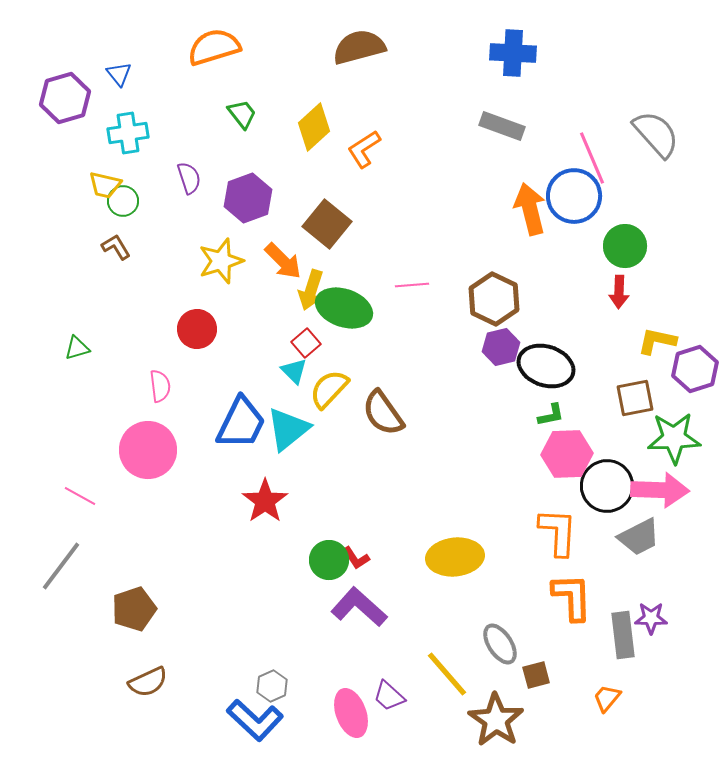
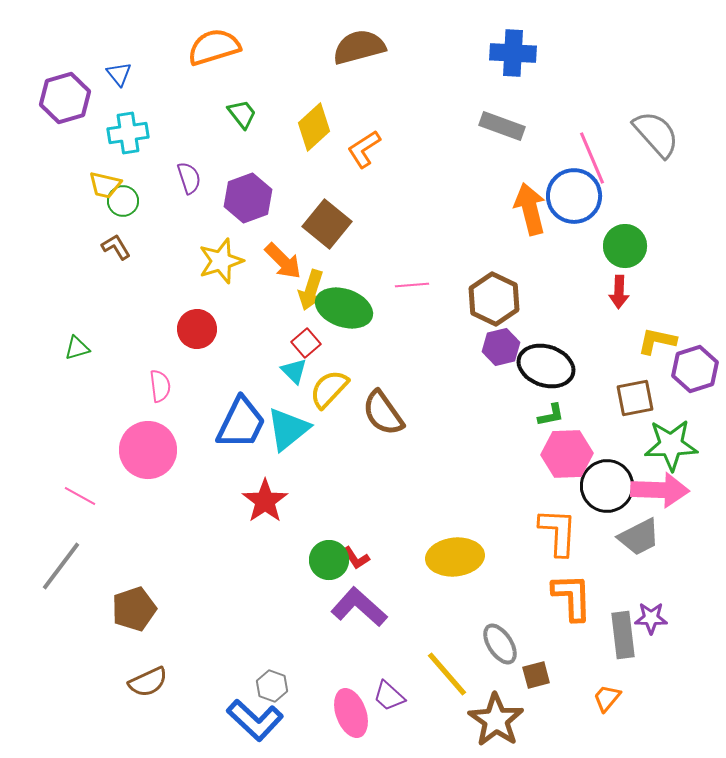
green star at (674, 438): moved 3 px left, 7 px down
gray hexagon at (272, 686): rotated 16 degrees counterclockwise
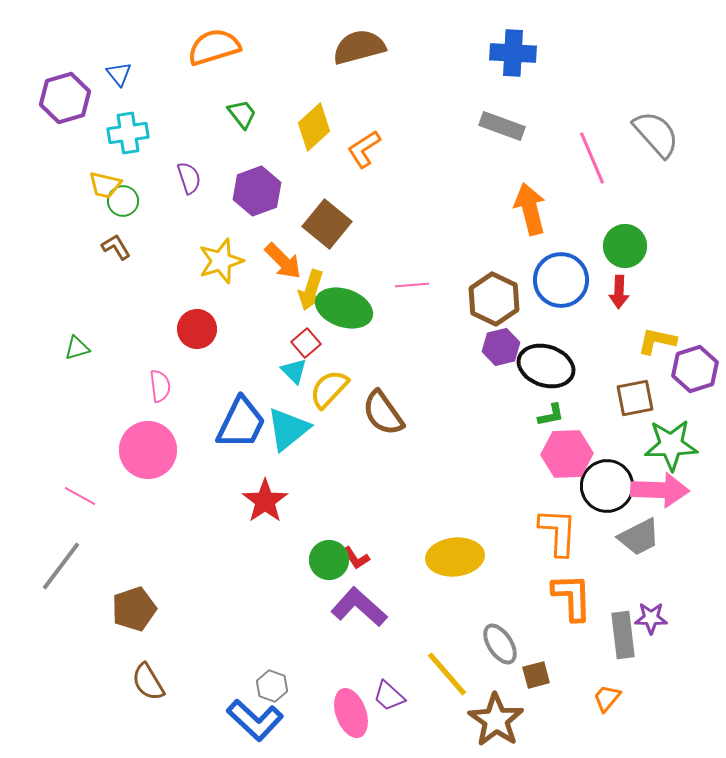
blue circle at (574, 196): moved 13 px left, 84 px down
purple hexagon at (248, 198): moved 9 px right, 7 px up
brown semicircle at (148, 682): rotated 84 degrees clockwise
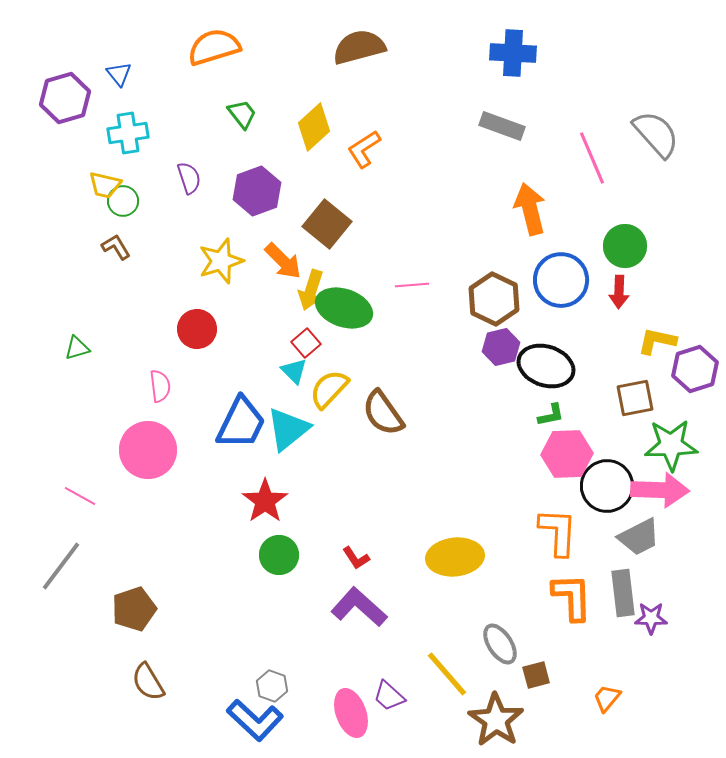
green circle at (329, 560): moved 50 px left, 5 px up
gray rectangle at (623, 635): moved 42 px up
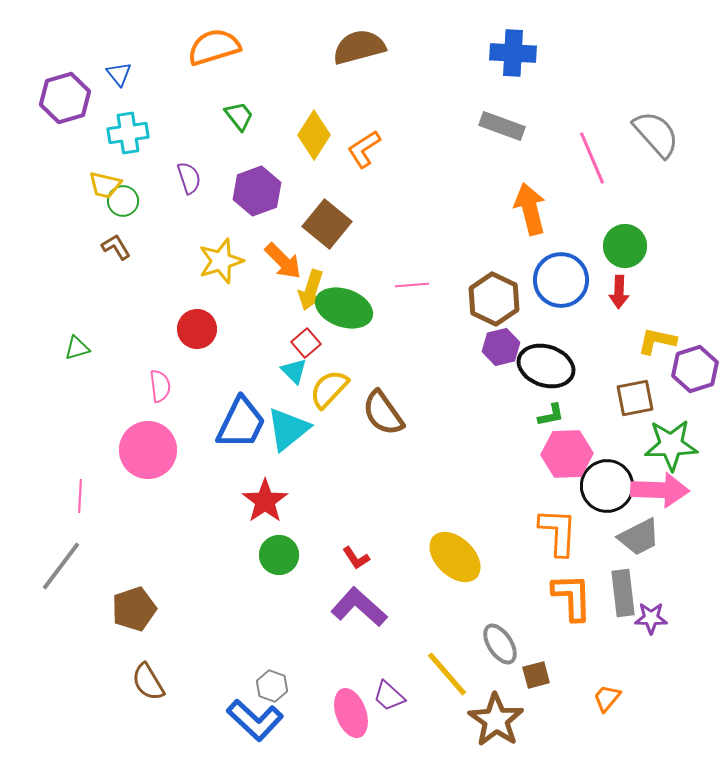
green trapezoid at (242, 114): moved 3 px left, 2 px down
yellow diamond at (314, 127): moved 8 px down; rotated 15 degrees counterclockwise
pink line at (80, 496): rotated 64 degrees clockwise
yellow ellipse at (455, 557): rotated 50 degrees clockwise
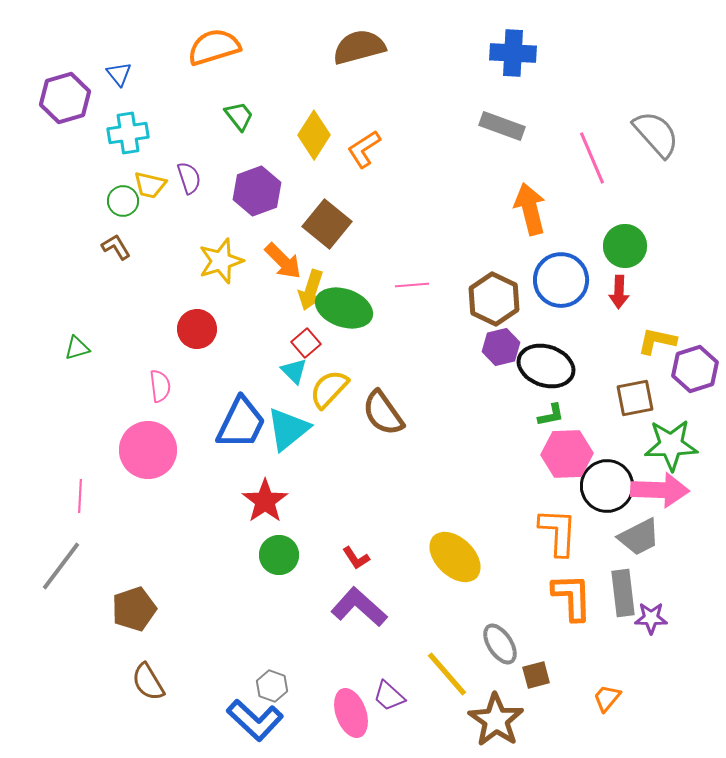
yellow trapezoid at (105, 185): moved 45 px right
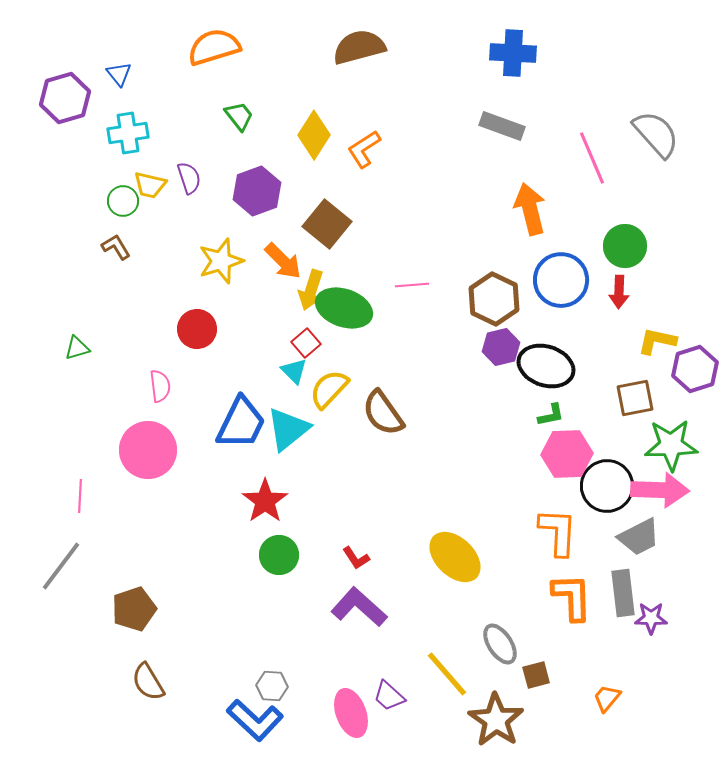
gray hexagon at (272, 686): rotated 16 degrees counterclockwise
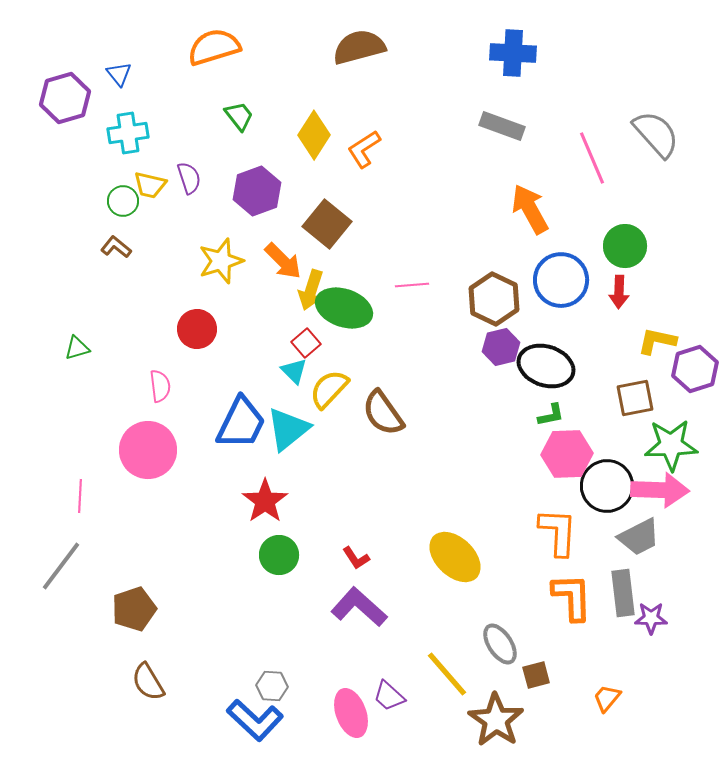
orange arrow at (530, 209): rotated 15 degrees counterclockwise
brown L-shape at (116, 247): rotated 20 degrees counterclockwise
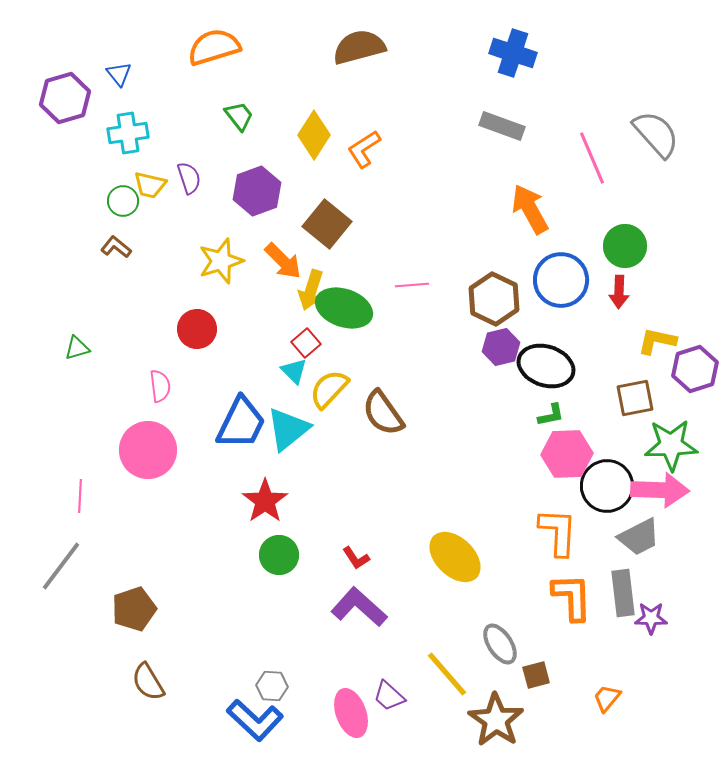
blue cross at (513, 53): rotated 15 degrees clockwise
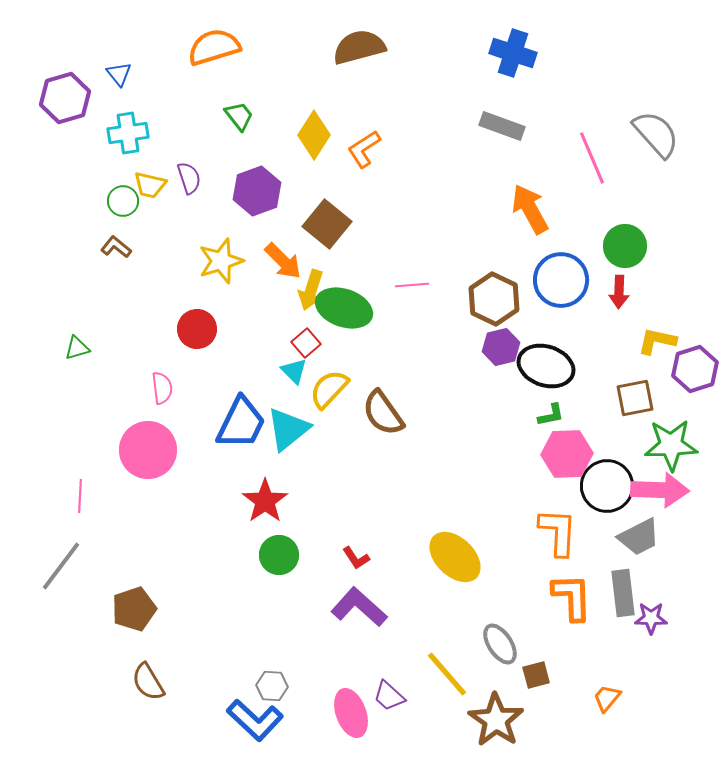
pink semicircle at (160, 386): moved 2 px right, 2 px down
